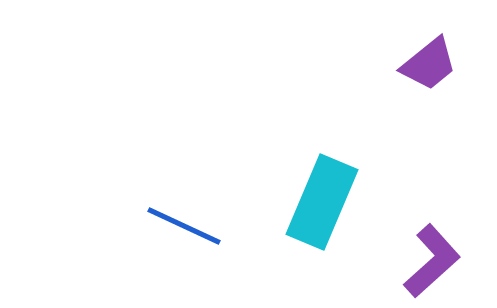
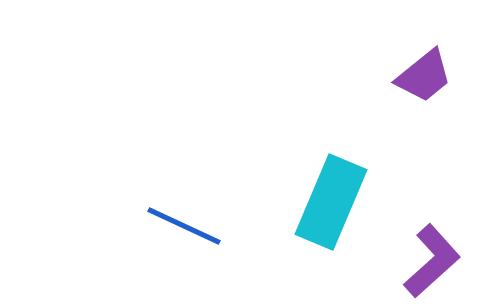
purple trapezoid: moved 5 px left, 12 px down
cyan rectangle: moved 9 px right
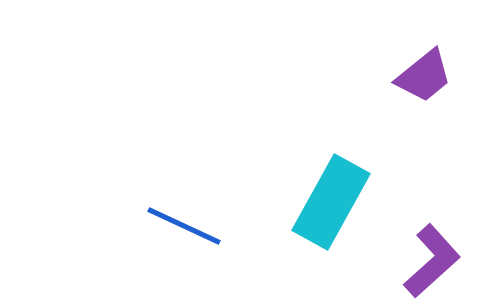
cyan rectangle: rotated 6 degrees clockwise
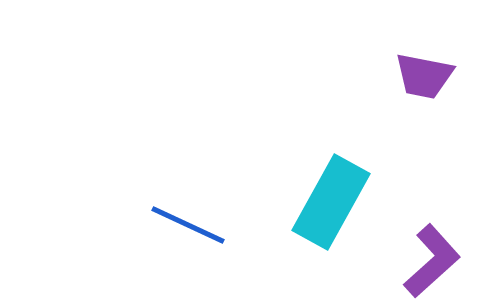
purple trapezoid: rotated 50 degrees clockwise
blue line: moved 4 px right, 1 px up
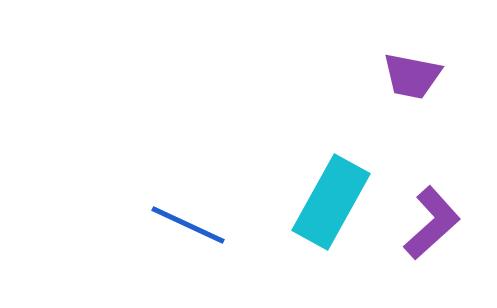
purple trapezoid: moved 12 px left
purple L-shape: moved 38 px up
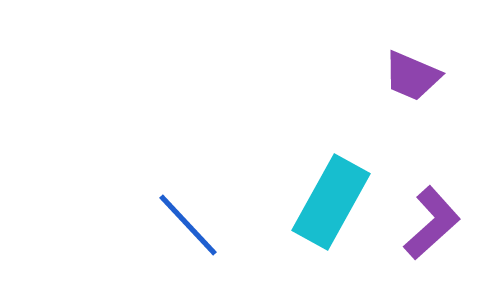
purple trapezoid: rotated 12 degrees clockwise
blue line: rotated 22 degrees clockwise
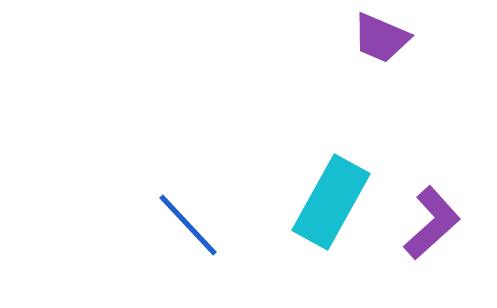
purple trapezoid: moved 31 px left, 38 px up
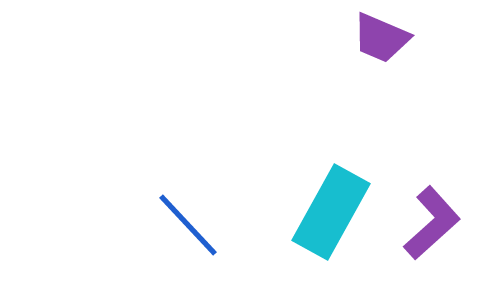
cyan rectangle: moved 10 px down
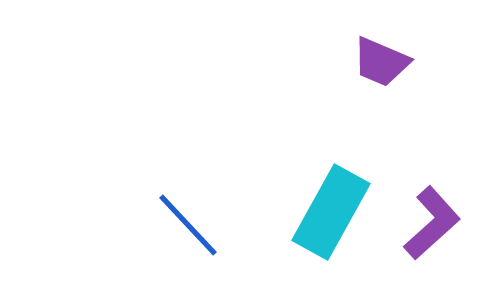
purple trapezoid: moved 24 px down
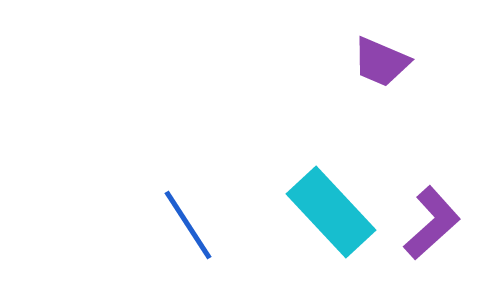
cyan rectangle: rotated 72 degrees counterclockwise
blue line: rotated 10 degrees clockwise
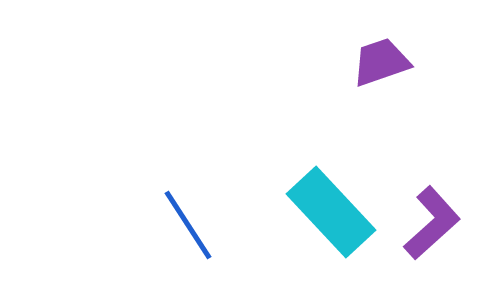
purple trapezoid: rotated 138 degrees clockwise
